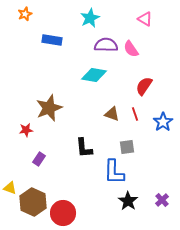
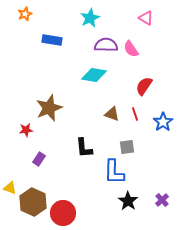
pink triangle: moved 1 px right, 1 px up
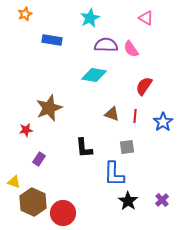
red line: moved 2 px down; rotated 24 degrees clockwise
blue L-shape: moved 2 px down
yellow triangle: moved 4 px right, 6 px up
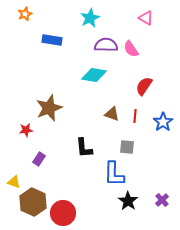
gray square: rotated 14 degrees clockwise
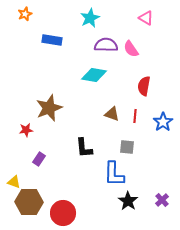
red semicircle: rotated 24 degrees counterclockwise
brown hexagon: moved 4 px left; rotated 24 degrees counterclockwise
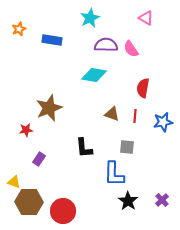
orange star: moved 6 px left, 15 px down
red semicircle: moved 1 px left, 2 px down
blue star: rotated 24 degrees clockwise
red circle: moved 2 px up
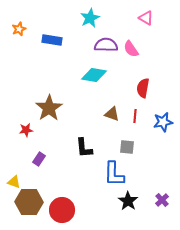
brown star: rotated 12 degrees counterclockwise
red circle: moved 1 px left, 1 px up
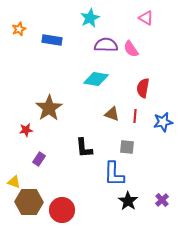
cyan diamond: moved 2 px right, 4 px down
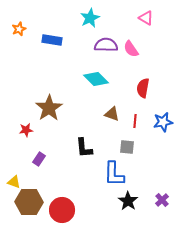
cyan diamond: rotated 35 degrees clockwise
red line: moved 5 px down
